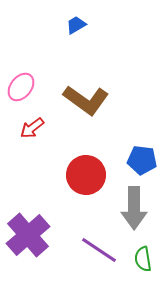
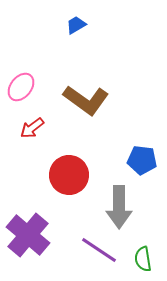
red circle: moved 17 px left
gray arrow: moved 15 px left, 1 px up
purple cross: rotated 9 degrees counterclockwise
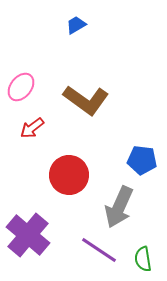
gray arrow: rotated 24 degrees clockwise
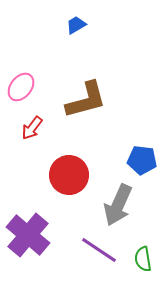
brown L-shape: rotated 51 degrees counterclockwise
red arrow: rotated 15 degrees counterclockwise
gray arrow: moved 1 px left, 2 px up
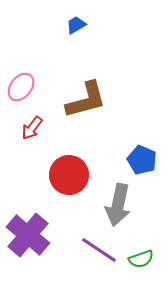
blue pentagon: rotated 16 degrees clockwise
gray arrow: rotated 12 degrees counterclockwise
green semicircle: moved 2 px left; rotated 100 degrees counterclockwise
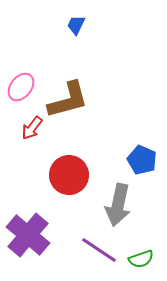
blue trapezoid: rotated 35 degrees counterclockwise
brown L-shape: moved 18 px left
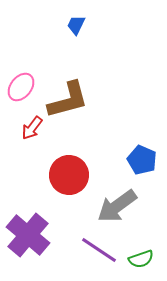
gray arrow: moved 1 px left, 1 px down; rotated 42 degrees clockwise
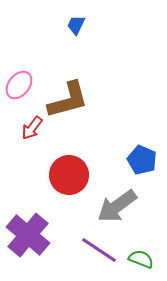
pink ellipse: moved 2 px left, 2 px up
green semicircle: rotated 140 degrees counterclockwise
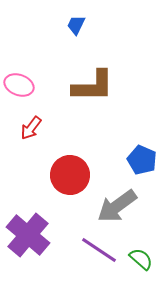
pink ellipse: rotated 72 degrees clockwise
brown L-shape: moved 25 px right, 14 px up; rotated 15 degrees clockwise
red arrow: moved 1 px left
red circle: moved 1 px right
green semicircle: rotated 20 degrees clockwise
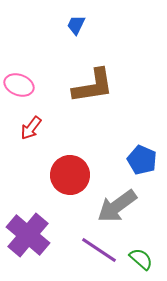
brown L-shape: rotated 9 degrees counterclockwise
